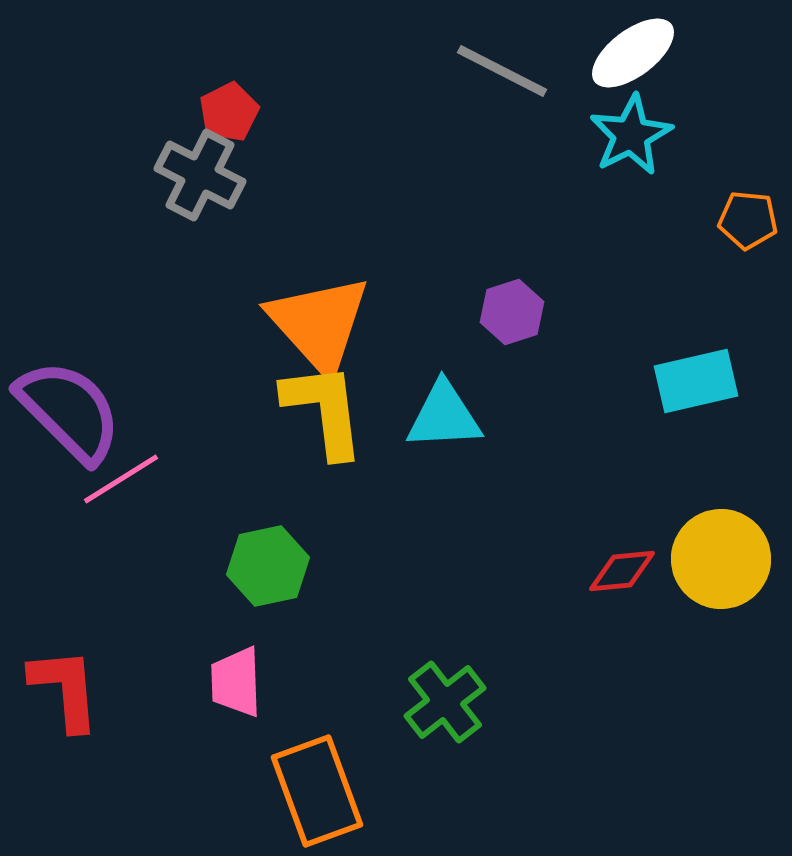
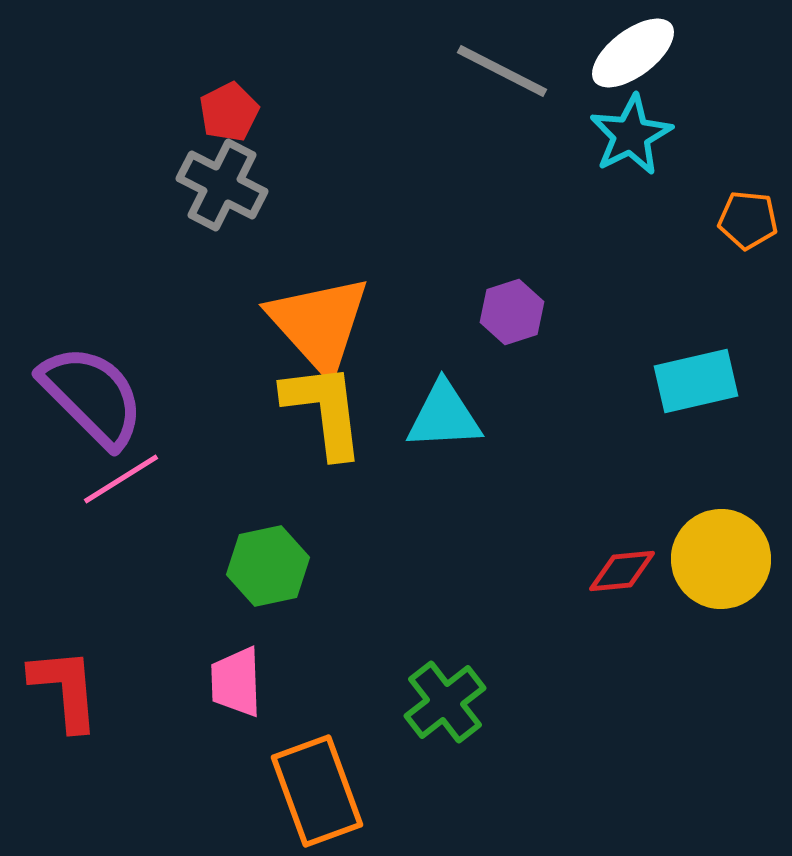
gray cross: moved 22 px right, 10 px down
purple semicircle: moved 23 px right, 15 px up
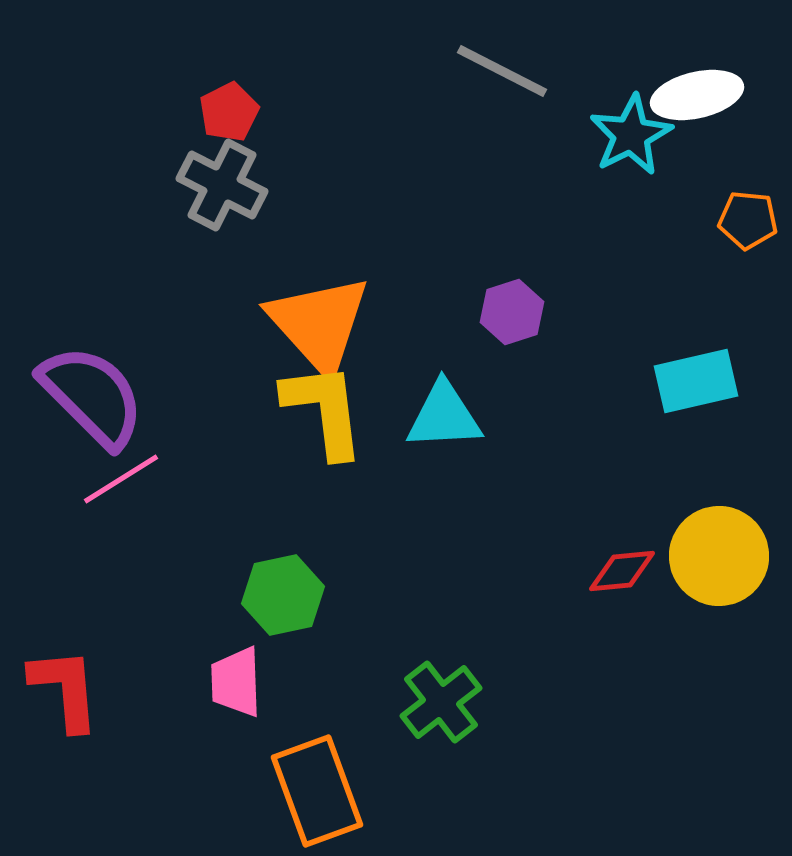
white ellipse: moved 64 px right, 42 px down; rotated 24 degrees clockwise
yellow circle: moved 2 px left, 3 px up
green hexagon: moved 15 px right, 29 px down
green cross: moved 4 px left
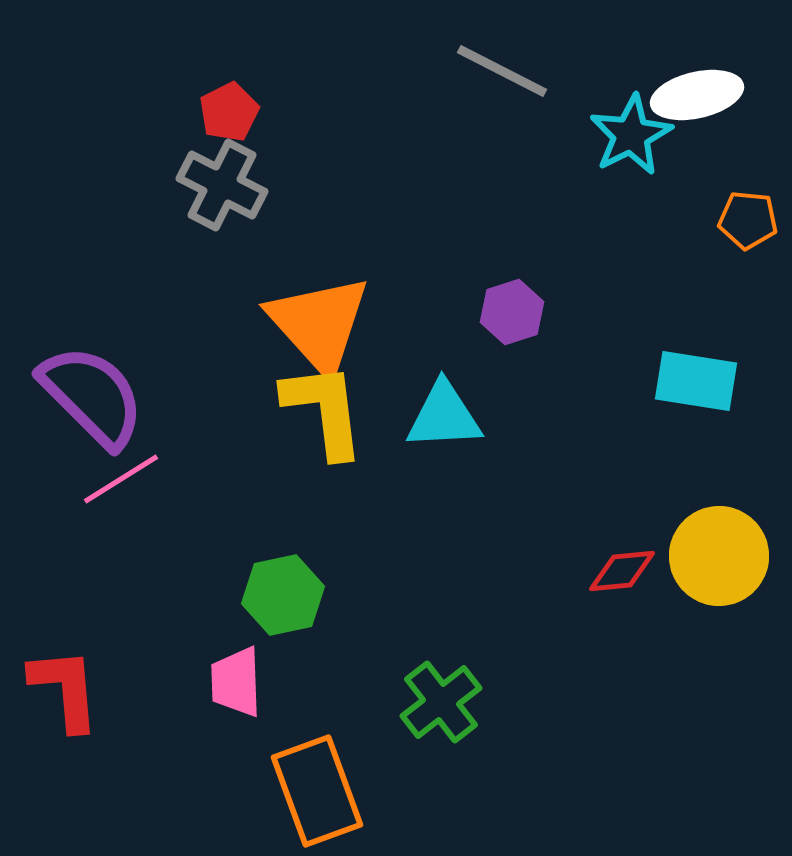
cyan rectangle: rotated 22 degrees clockwise
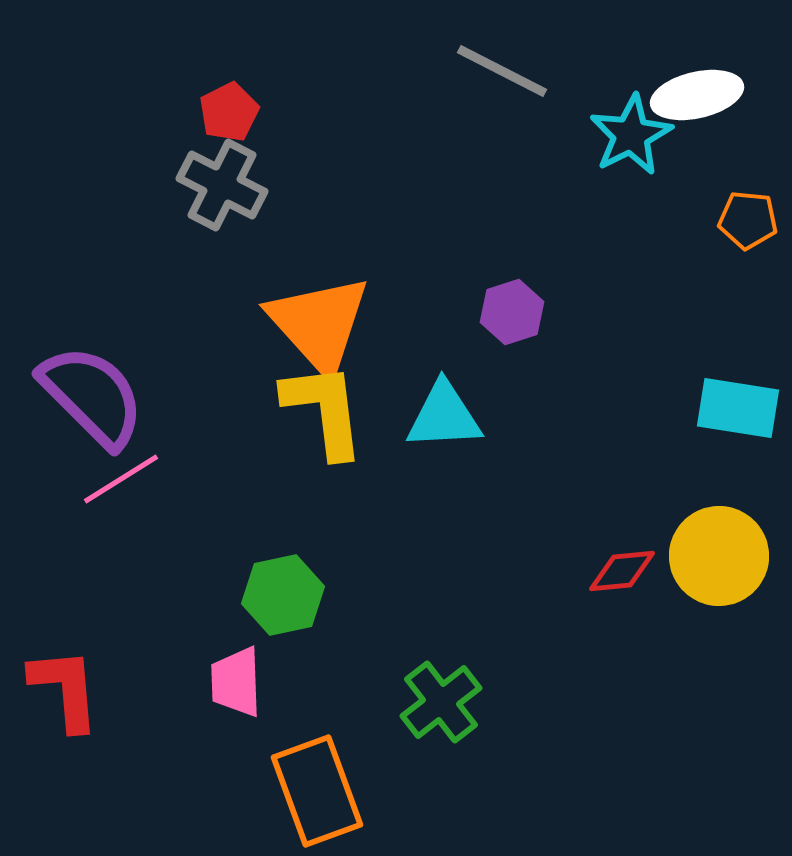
cyan rectangle: moved 42 px right, 27 px down
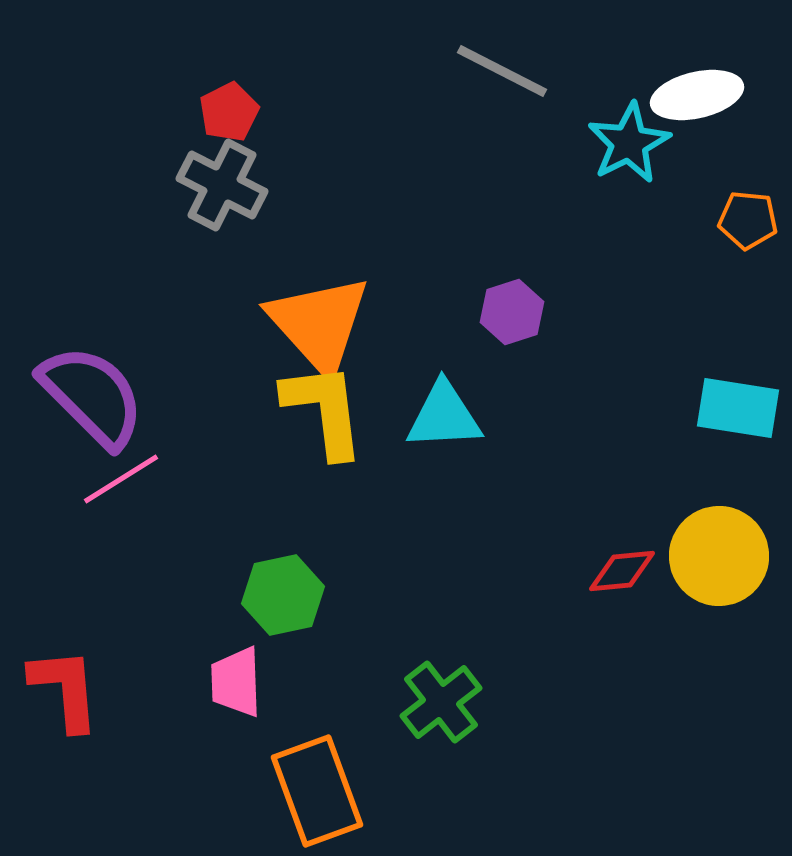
cyan star: moved 2 px left, 8 px down
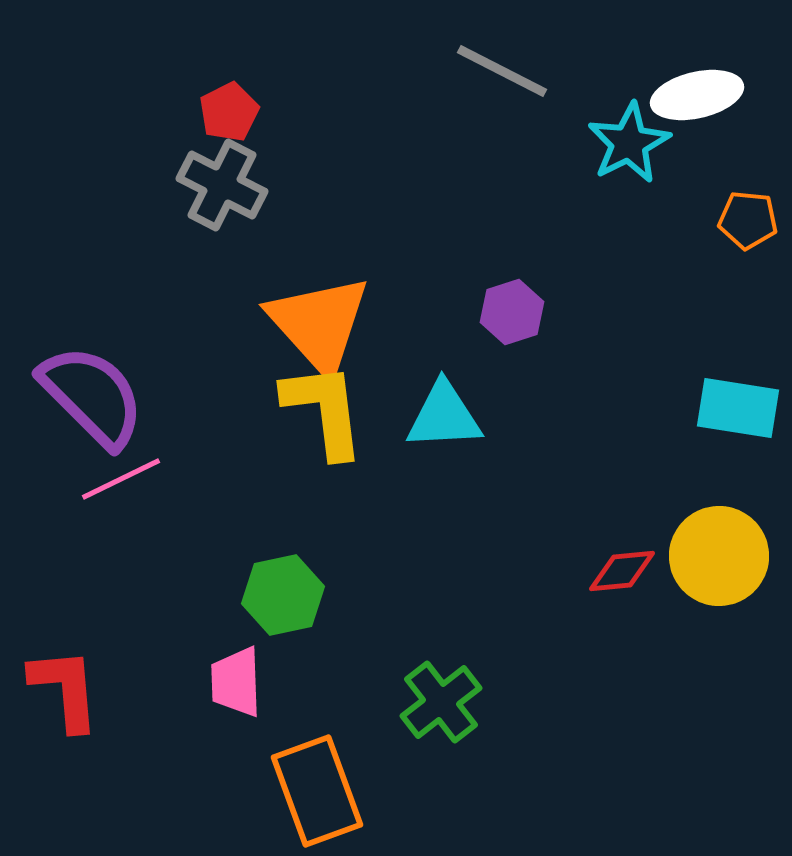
pink line: rotated 6 degrees clockwise
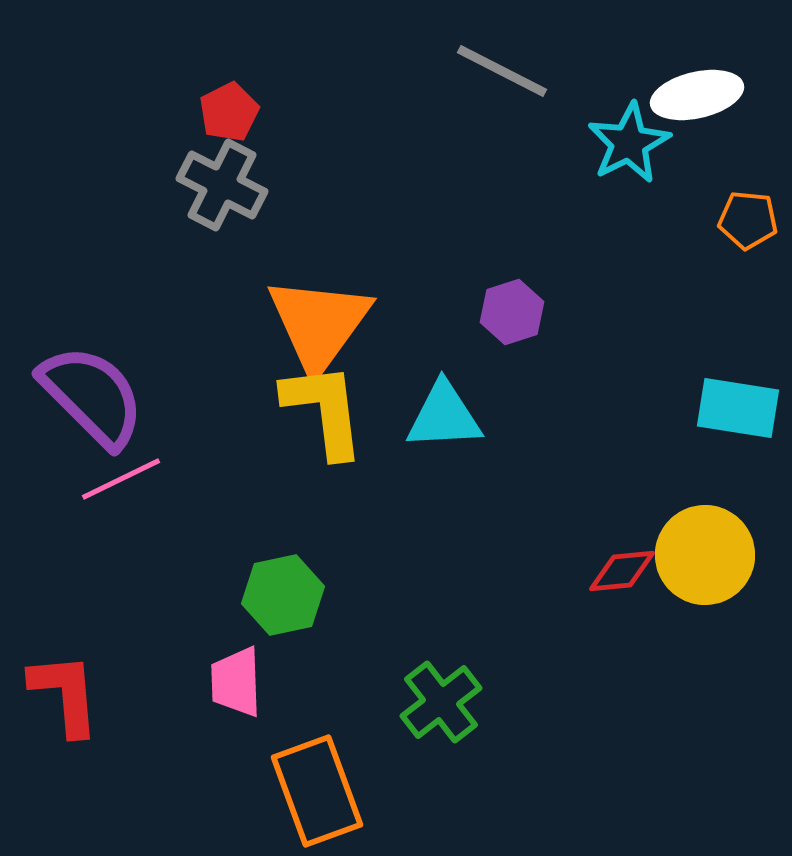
orange triangle: rotated 18 degrees clockwise
yellow circle: moved 14 px left, 1 px up
red L-shape: moved 5 px down
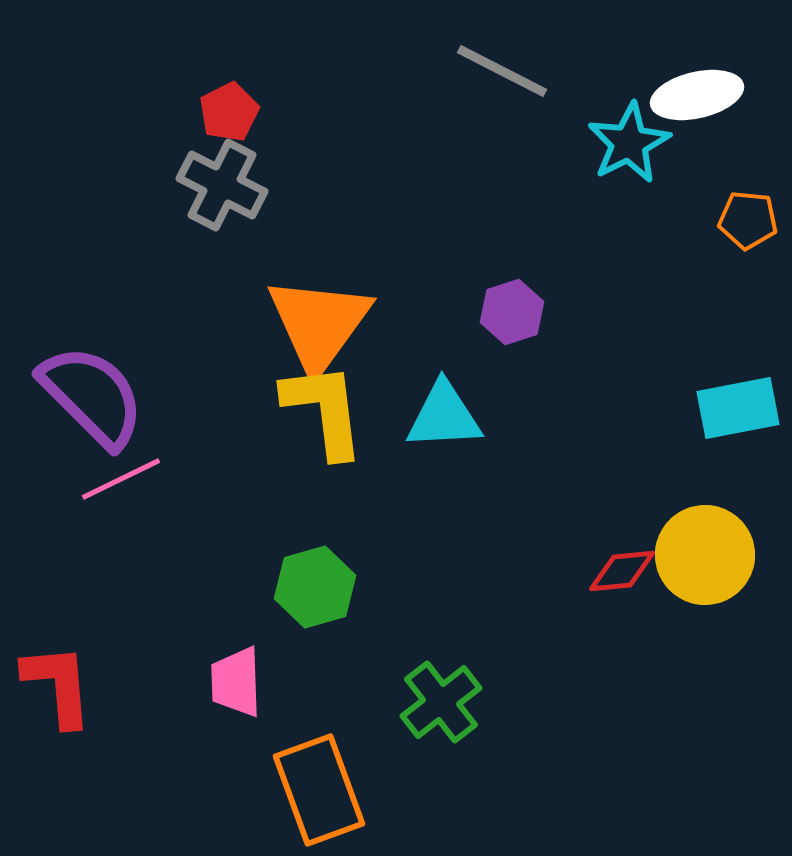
cyan rectangle: rotated 20 degrees counterclockwise
green hexagon: moved 32 px right, 8 px up; rotated 4 degrees counterclockwise
red L-shape: moved 7 px left, 9 px up
orange rectangle: moved 2 px right, 1 px up
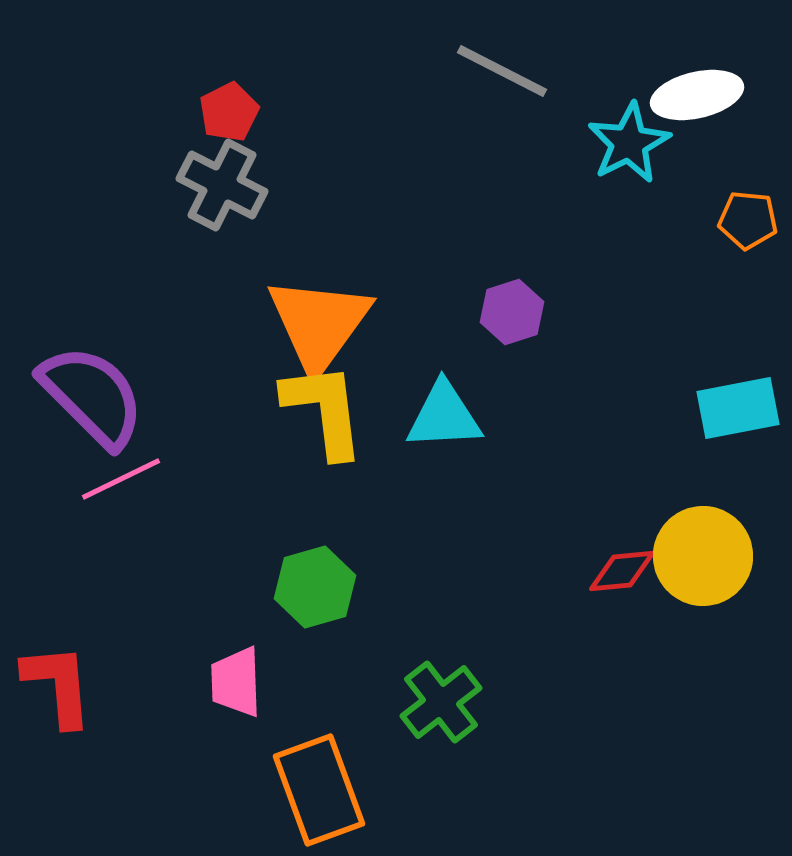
yellow circle: moved 2 px left, 1 px down
